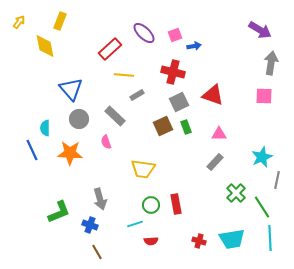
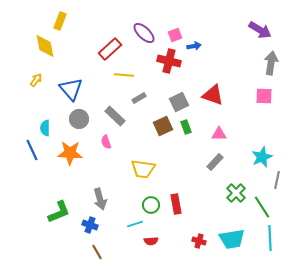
yellow arrow at (19, 22): moved 17 px right, 58 px down
red cross at (173, 72): moved 4 px left, 11 px up
gray rectangle at (137, 95): moved 2 px right, 3 px down
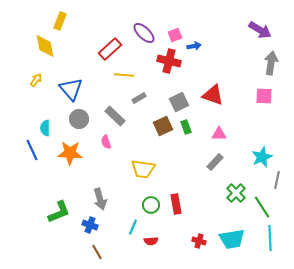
cyan line at (135, 224): moved 2 px left, 3 px down; rotated 49 degrees counterclockwise
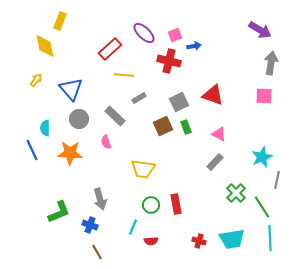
pink triangle at (219, 134): rotated 28 degrees clockwise
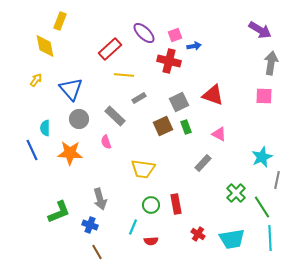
gray rectangle at (215, 162): moved 12 px left, 1 px down
red cross at (199, 241): moved 1 px left, 7 px up; rotated 16 degrees clockwise
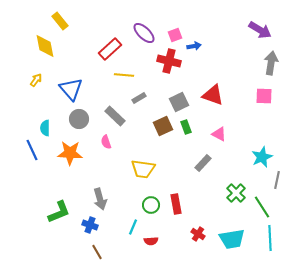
yellow rectangle at (60, 21): rotated 60 degrees counterclockwise
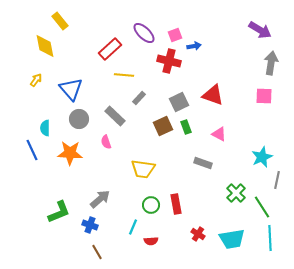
gray rectangle at (139, 98): rotated 16 degrees counterclockwise
gray rectangle at (203, 163): rotated 66 degrees clockwise
gray arrow at (100, 199): rotated 115 degrees counterclockwise
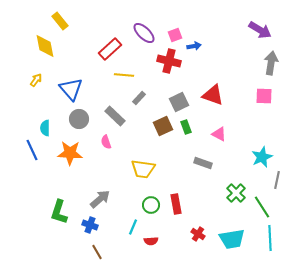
green L-shape at (59, 212): rotated 130 degrees clockwise
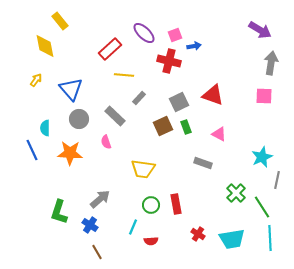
blue cross at (90, 225): rotated 14 degrees clockwise
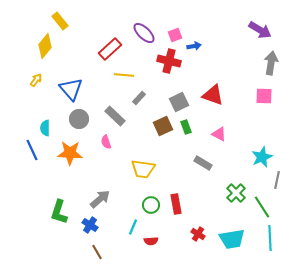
yellow diamond at (45, 46): rotated 50 degrees clockwise
gray rectangle at (203, 163): rotated 12 degrees clockwise
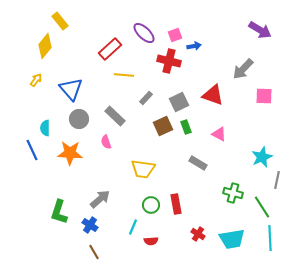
gray arrow at (271, 63): moved 28 px left, 6 px down; rotated 145 degrees counterclockwise
gray rectangle at (139, 98): moved 7 px right
gray rectangle at (203, 163): moved 5 px left
green cross at (236, 193): moved 3 px left; rotated 30 degrees counterclockwise
brown line at (97, 252): moved 3 px left
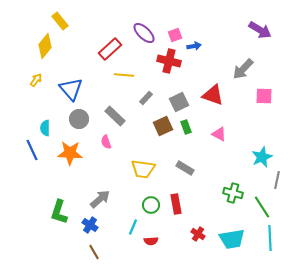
gray rectangle at (198, 163): moved 13 px left, 5 px down
